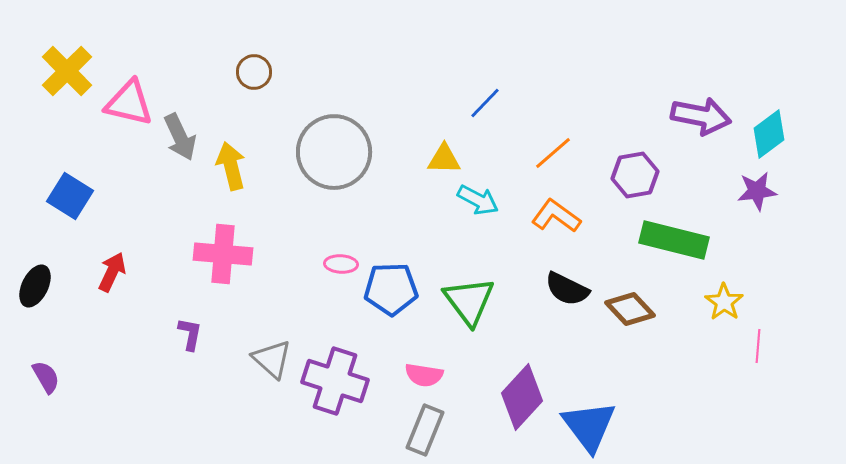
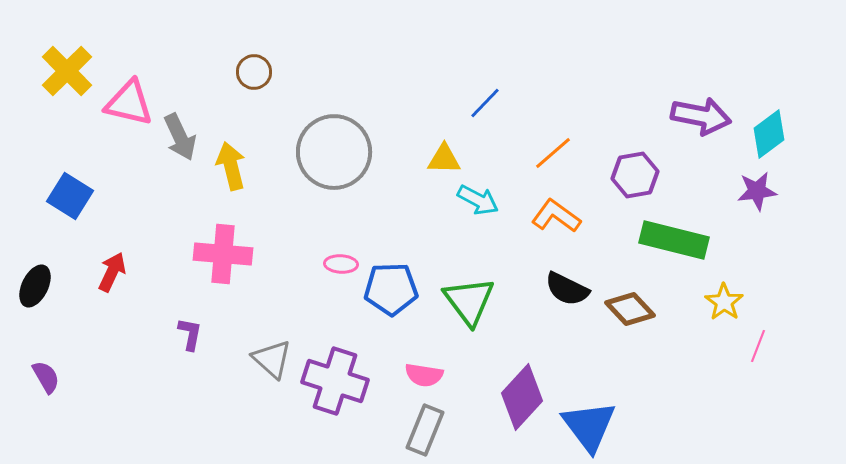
pink line: rotated 16 degrees clockwise
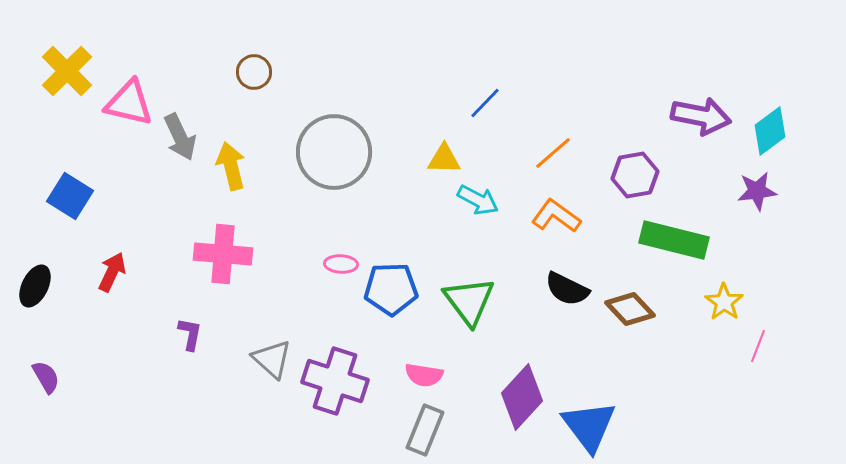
cyan diamond: moved 1 px right, 3 px up
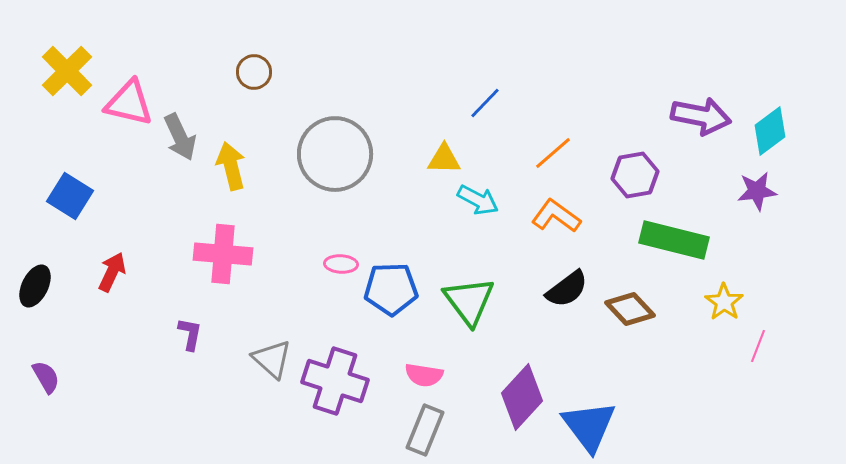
gray circle: moved 1 px right, 2 px down
black semicircle: rotated 63 degrees counterclockwise
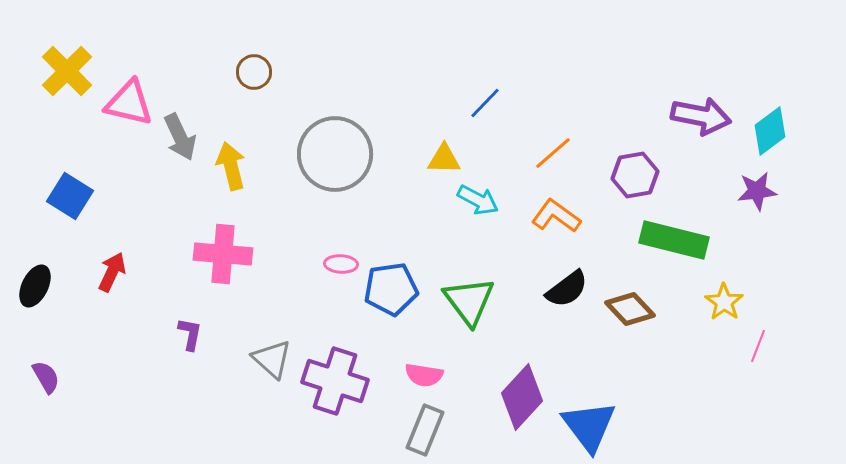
blue pentagon: rotated 6 degrees counterclockwise
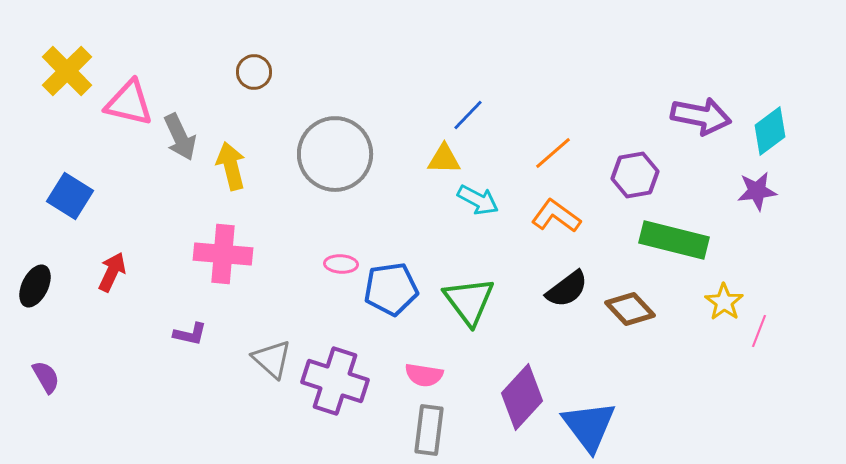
blue line: moved 17 px left, 12 px down
purple L-shape: rotated 92 degrees clockwise
pink line: moved 1 px right, 15 px up
gray rectangle: moved 4 px right; rotated 15 degrees counterclockwise
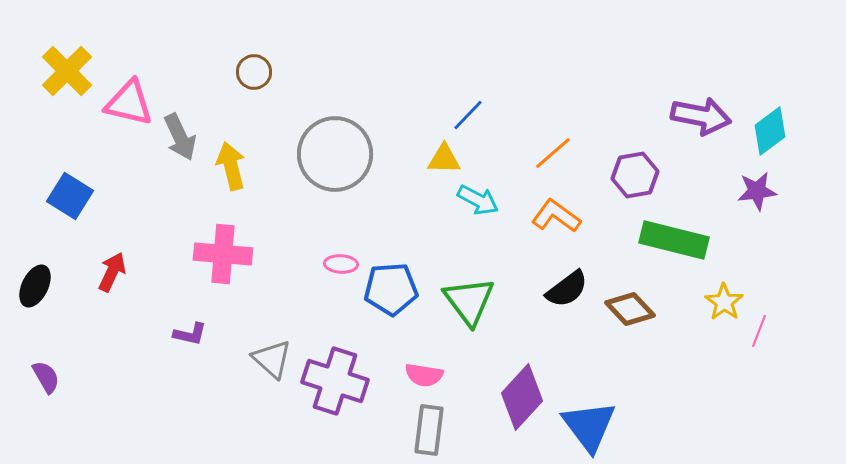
blue pentagon: rotated 4 degrees clockwise
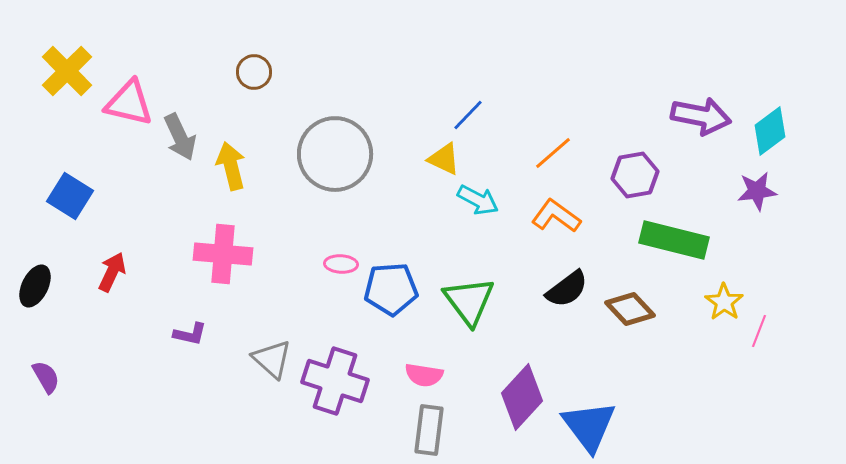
yellow triangle: rotated 24 degrees clockwise
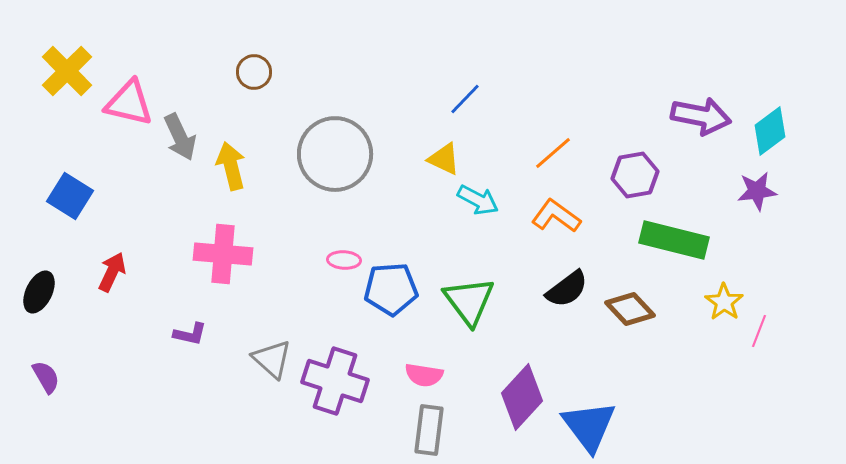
blue line: moved 3 px left, 16 px up
pink ellipse: moved 3 px right, 4 px up
black ellipse: moved 4 px right, 6 px down
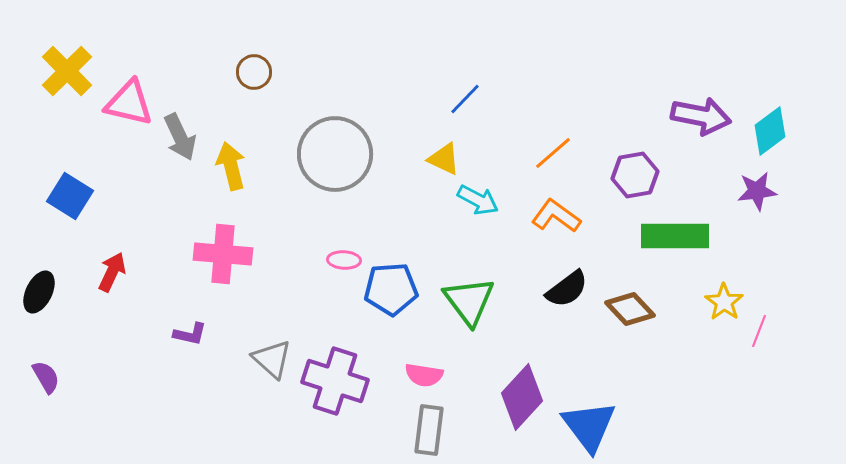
green rectangle: moved 1 px right, 4 px up; rotated 14 degrees counterclockwise
